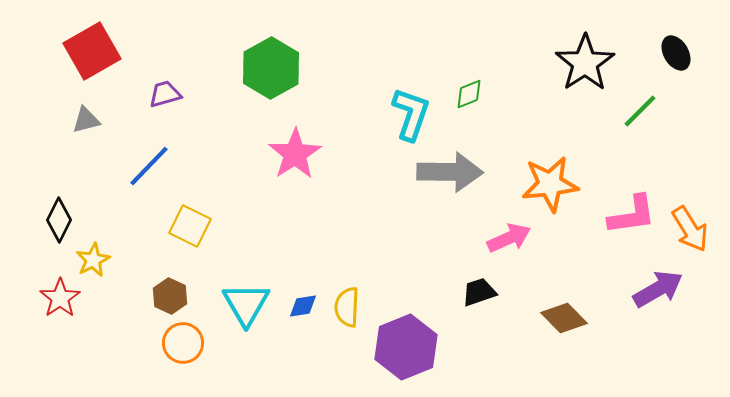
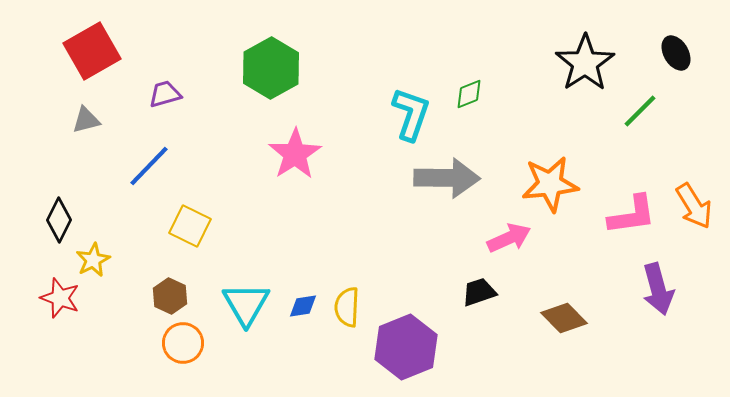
gray arrow: moved 3 px left, 6 px down
orange arrow: moved 4 px right, 23 px up
purple arrow: rotated 105 degrees clockwise
red star: rotated 18 degrees counterclockwise
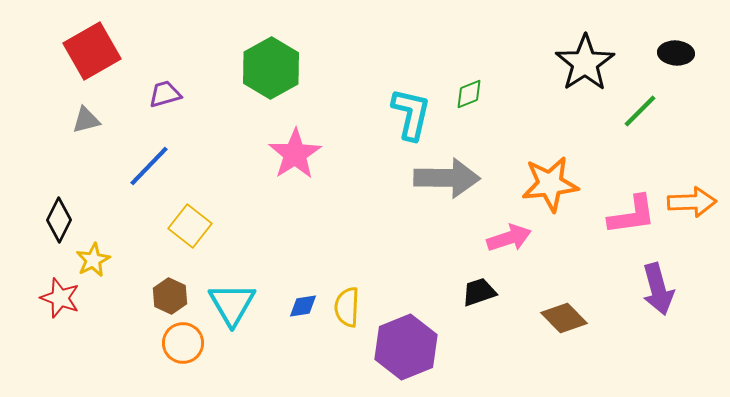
black ellipse: rotated 56 degrees counterclockwise
cyan L-shape: rotated 6 degrees counterclockwise
orange arrow: moved 2 px left, 4 px up; rotated 60 degrees counterclockwise
yellow square: rotated 12 degrees clockwise
pink arrow: rotated 6 degrees clockwise
cyan triangle: moved 14 px left
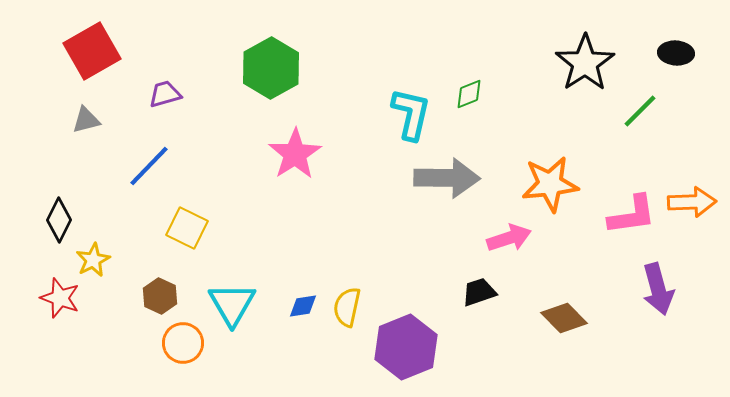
yellow square: moved 3 px left, 2 px down; rotated 12 degrees counterclockwise
brown hexagon: moved 10 px left
yellow semicircle: rotated 9 degrees clockwise
